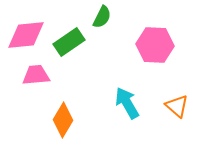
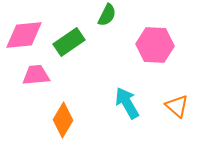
green semicircle: moved 5 px right, 2 px up
pink diamond: moved 2 px left
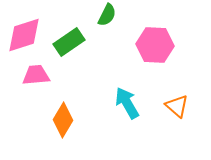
pink diamond: rotated 12 degrees counterclockwise
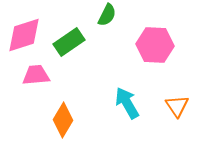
orange triangle: rotated 15 degrees clockwise
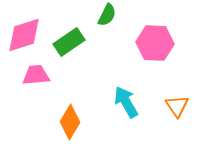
pink hexagon: moved 2 px up
cyan arrow: moved 1 px left, 1 px up
orange diamond: moved 7 px right, 2 px down
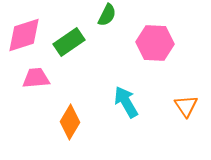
pink trapezoid: moved 3 px down
orange triangle: moved 9 px right
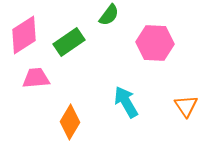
green semicircle: moved 2 px right; rotated 10 degrees clockwise
pink diamond: rotated 15 degrees counterclockwise
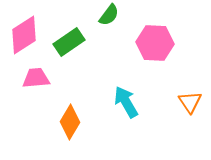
orange triangle: moved 4 px right, 4 px up
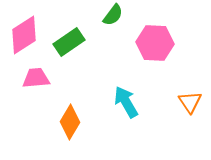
green semicircle: moved 4 px right
